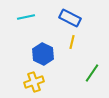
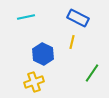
blue rectangle: moved 8 px right
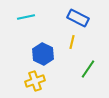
green line: moved 4 px left, 4 px up
yellow cross: moved 1 px right, 1 px up
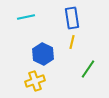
blue rectangle: moved 6 px left; rotated 55 degrees clockwise
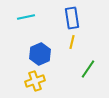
blue hexagon: moved 3 px left; rotated 10 degrees clockwise
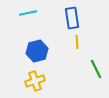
cyan line: moved 2 px right, 4 px up
yellow line: moved 5 px right; rotated 16 degrees counterclockwise
blue hexagon: moved 3 px left, 3 px up; rotated 10 degrees clockwise
green line: moved 8 px right; rotated 60 degrees counterclockwise
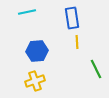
cyan line: moved 1 px left, 1 px up
blue hexagon: rotated 10 degrees clockwise
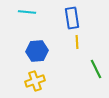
cyan line: rotated 18 degrees clockwise
